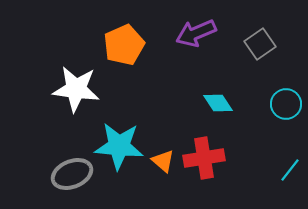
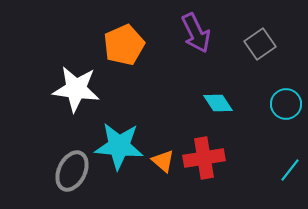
purple arrow: rotated 93 degrees counterclockwise
gray ellipse: moved 3 px up; rotated 42 degrees counterclockwise
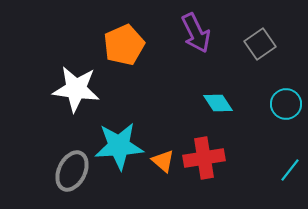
cyan star: rotated 9 degrees counterclockwise
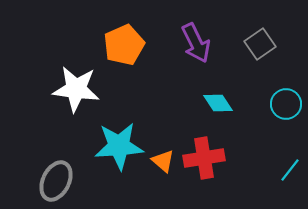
purple arrow: moved 10 px down
gray ellipse: moved 16 px left, 10 px down
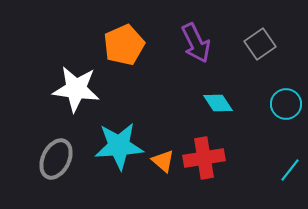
gray ellipse: moved 22 px up
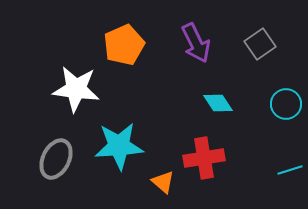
orange triangle: moved 21 px down
cyan line: rotated 35 degrees clockwise
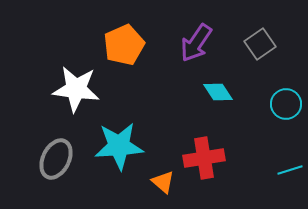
purple arrow: rotated 60 degrees clockwise
cyan diamond: moved 11 px up
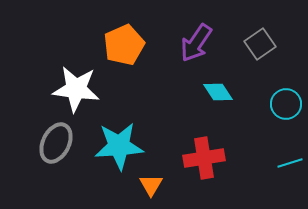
gray ellipse: moved 16 px up
cyan line: moved 7 px up
orange triangle: moved 12 px left, 3 px down; rotated 20 degrees clockwise
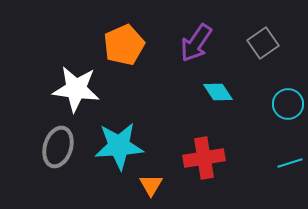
gray square: moved 3 px right, 1 px up
cyan circle: moved 2 px right
gray ellipse: moved 2 px right, 4 px down; rotated 9 degrees counterclockwise
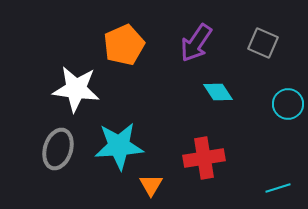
gray square: rotated 32 degrees counterclockwise
gray ellipse: moved 2 px down
cyan line: moved 12 px left, 25 px down
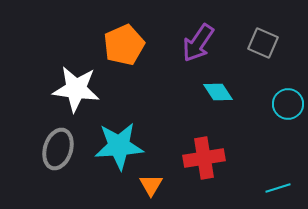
purple arrow: moved 2 px right
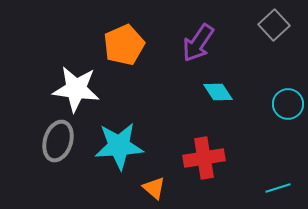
gray square: moved 11 px right, 18 px up; rotated 24 degrees clockwise
gray ellipse: moved 8 px up
orange triangle: moved 3 px right, 3 px down; rotated 20 degrees counterclockwise
